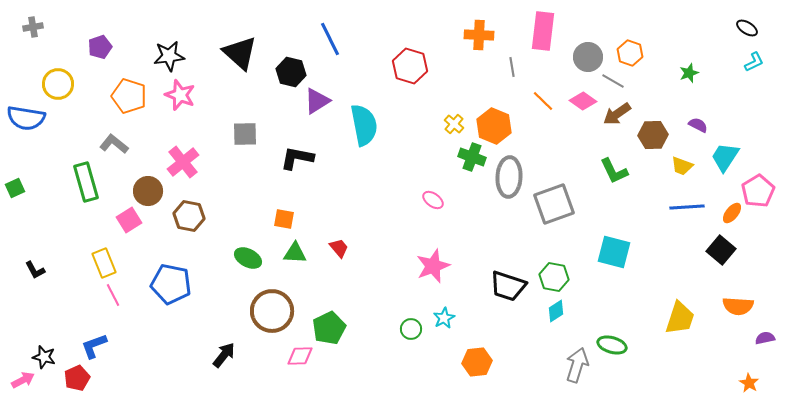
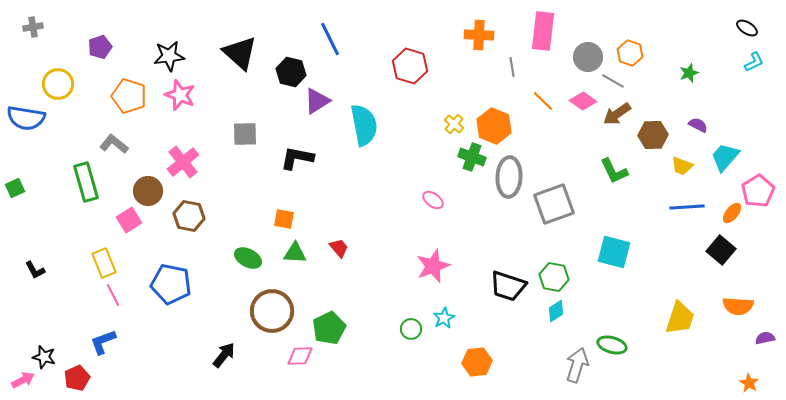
cyan trapezoid at (725, 157): rotated 8 degrees clockwise
blue L-shape at (94, 346): moved 9 px right, 4 px up
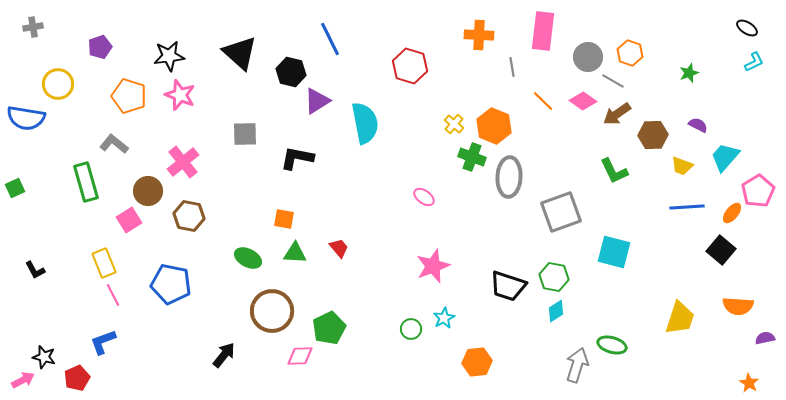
cyan semicircle at (364, 125): moved 1 px right, 2 px up
pink ellipse at (433, 200): moved 9 px left, 3 px up
gray square at (554, 204): moved 7 px right, 8 px down
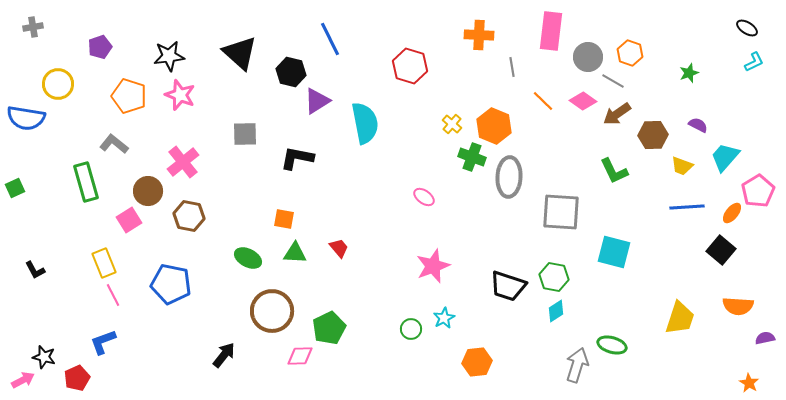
pink rectangle at (543, 31): moved 8 px right
yellow cross at (454, 124): moved 2 px left
gray square at (561, 212): rotated 24 degrees clockwise
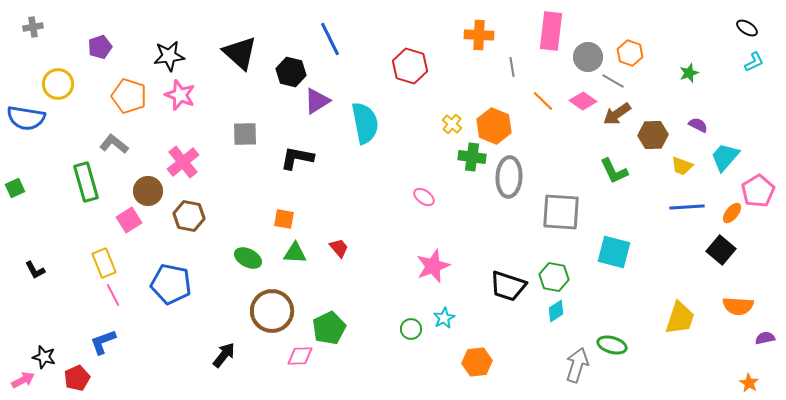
green cross at (472, 157): rotated 12 degrees counterclockwise
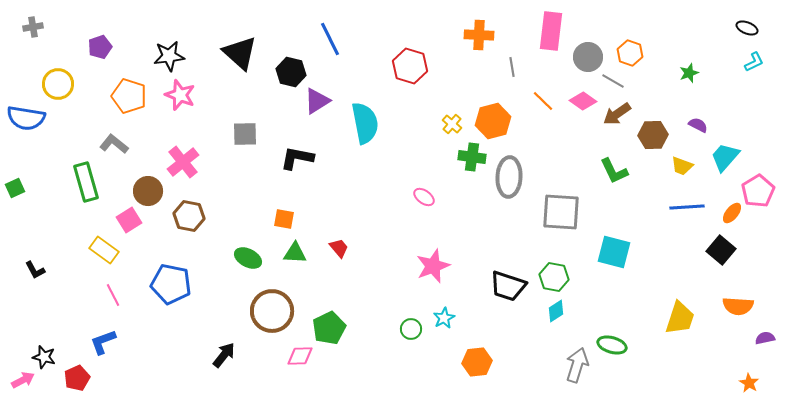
black ellipse at (747, 28): rotated 10 degrees counterclockwise
orange hexagon at (494, 126): moved 1 px left, 5 px up; rotated 24 degrees clockwise
yellow rectangle at (104, 263): moved 13 px up; rotated 32 degrees counterclockwise
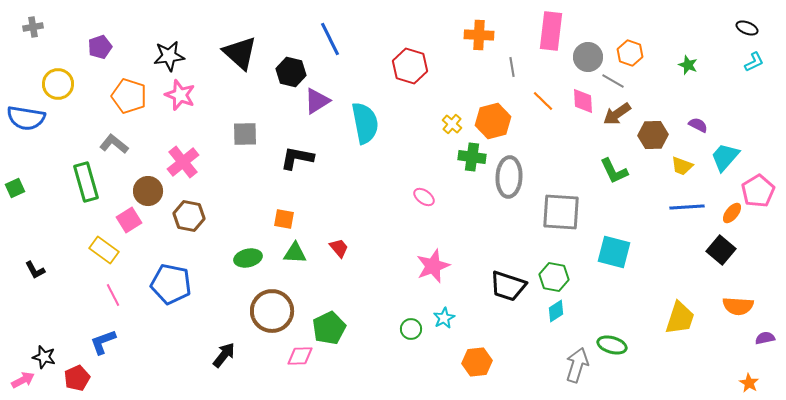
green star at (689, 73): moved 1 px left, 8 px up; rotated 30 degrees counterclockwise
pink diamond at (583, 101): rotated 52 degrees clockwise
green ellipse at (248, 258): rotated 40 degrees counterclockwise
